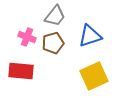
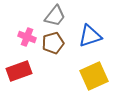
red rectangle: moved 2 px left; rotated 25 degrees counterclockwise
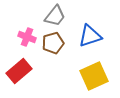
red rectangle: rotated 20 degrees counterclockwise
